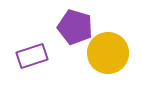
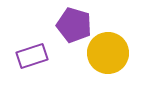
purple pentagon: moved 1 px left, 2 px up
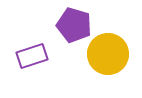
yellow circle: moved 1 px down
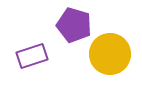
yellow circle: moved 2 px right
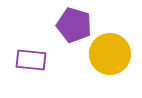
purple rectangle: moved 1 px left, 4 px down; rotated 24 degrees clockwise
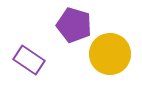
purple rectangle: moved 2 px left; rotated 28 degrees clockwise
